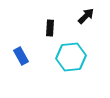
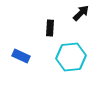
black arrow: moved 5 px left, 3 px up
blue rectangle: rotated 36 degrees counterclockwise
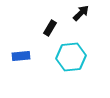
black rectangle: rotated 28 degrees clockwise
blue rectangle: rotated 30 degrees counterclockwise
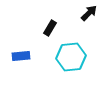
black arrow: moved 8 px right
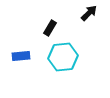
cyan hexagon: moved 8 px left
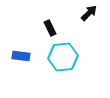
black rectangle: rotated 56 degrees counterclockwise
blue rectangle: rotated 12 degrees clockwise
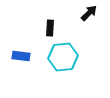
black rectangle: rotated 28 degrees clockwise
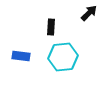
black rectangle: moved 1 px right, 1 px up
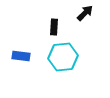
black arrow: moved 4 px left
black rectangle: moved 3 px right
